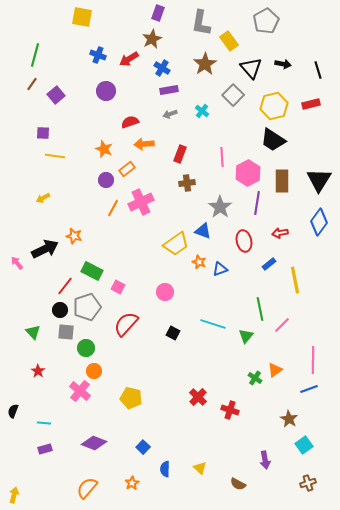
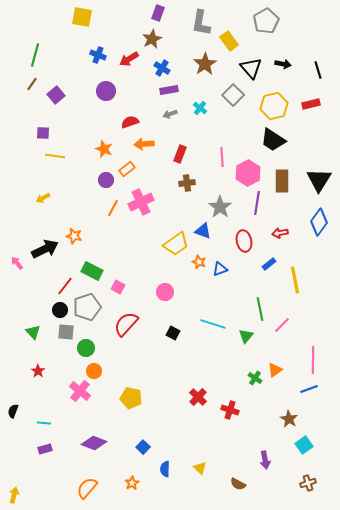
cyan cross at (202, 111): moved 2 px left, 3 px up
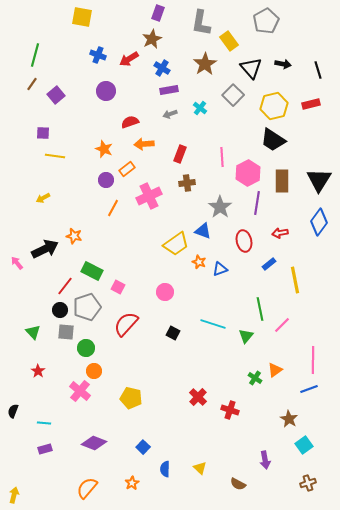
pink cross at (141, 202): moved 8 px right, 6 px up
